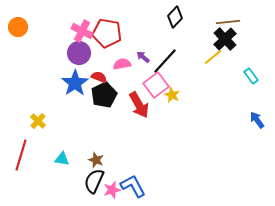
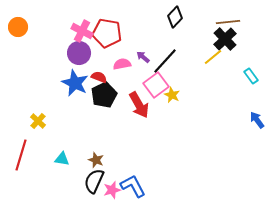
blue star: rotated 12 degrees counterclockwise
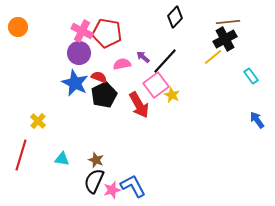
black cross: rotated 15 degrees clockwise
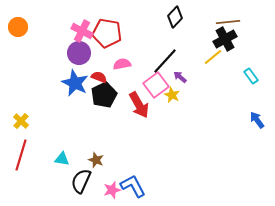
purple arrow: moved 37 px right, 20 px down
yellow cross: moved 17 px left
black semicircle: moved 13 px left
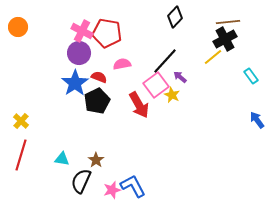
blue star: rotated 12 degrees clockwise
black pentagon: moved 7 px left, 6 px down
brown star: rotated 14 degrees clockwise
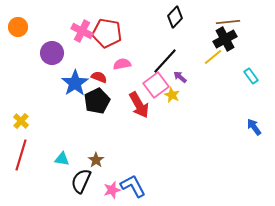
purple circle: moved 27 px left
blue arrow: moved 3 px left, 7 px down
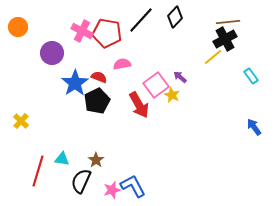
black line: moved 24 px left, 41 px up
red line: moved 17 px right, 16 px down
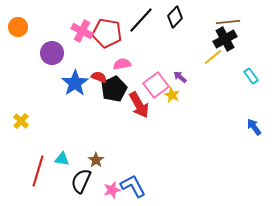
black pentagon: moved 17 px right, 12 px up
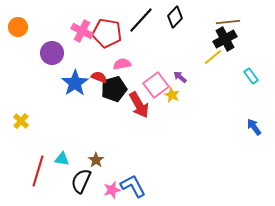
black pentagon: rotated 10 degrees clockwise
